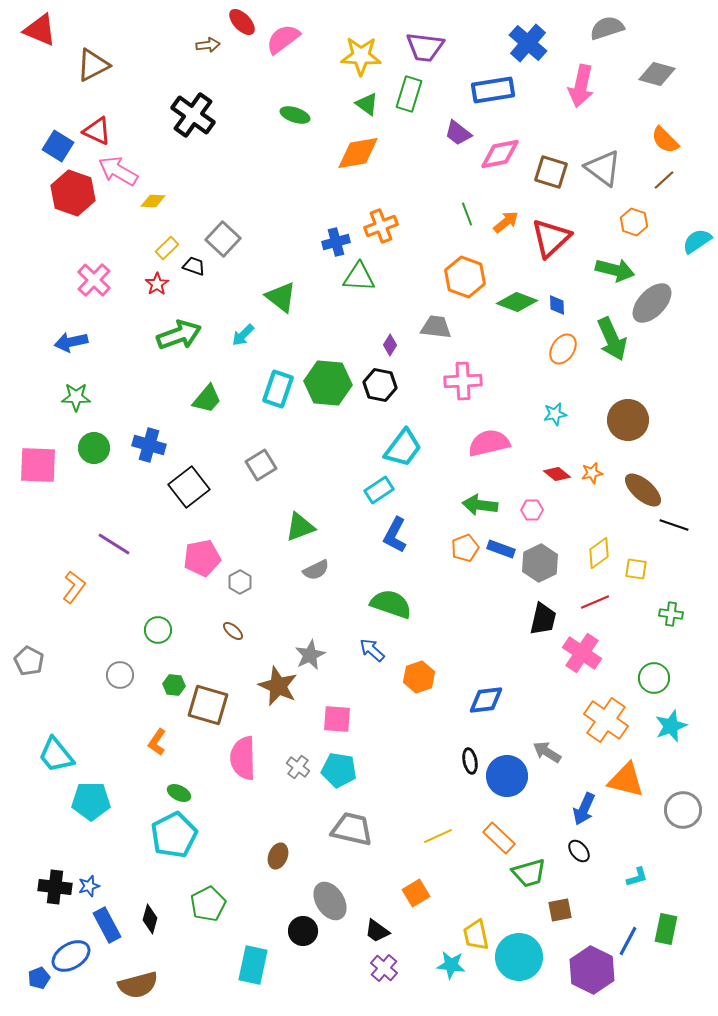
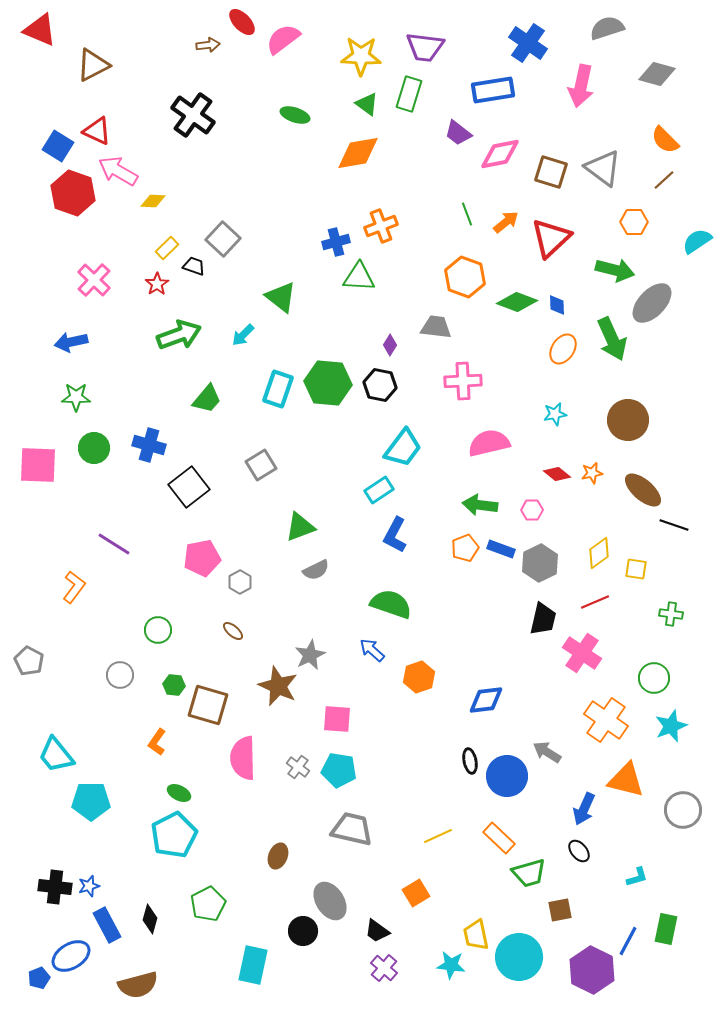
blue cross at (528, 43): rotated 6 degrees counterclockwise
orange hexagon at (634, 222): rotated 20 degrees counterclockwise
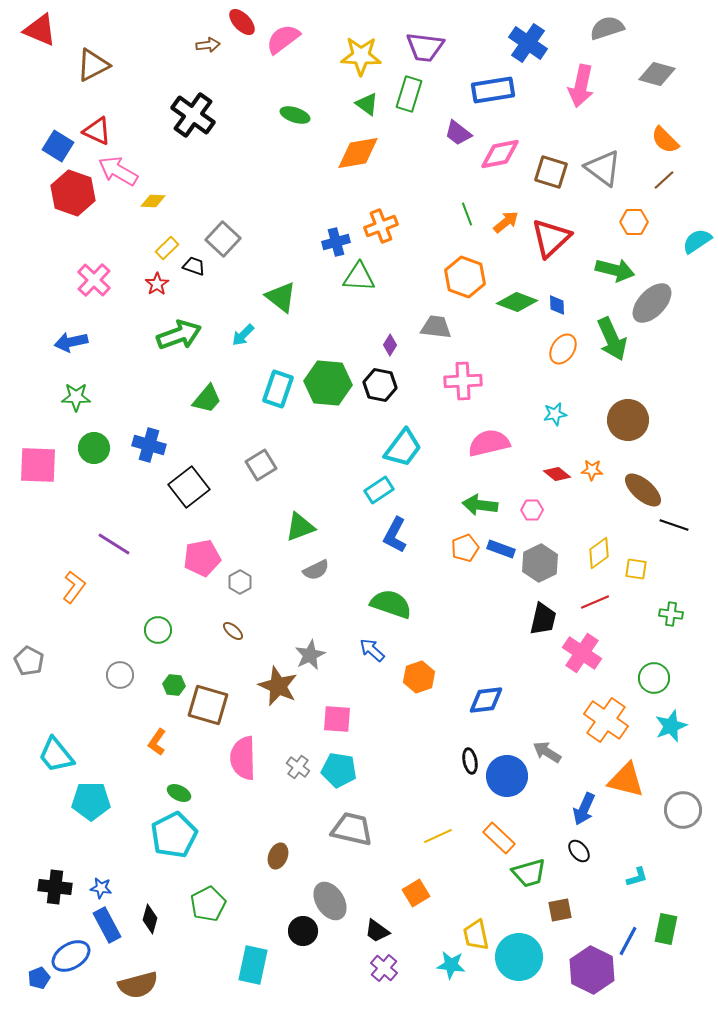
orange star at (592, 473): moved 3 px up; rotated 15 degrees clockwise
blue star at (89, 886): moved 12 px right, 2 px down; rotated 25 degrees clockwise
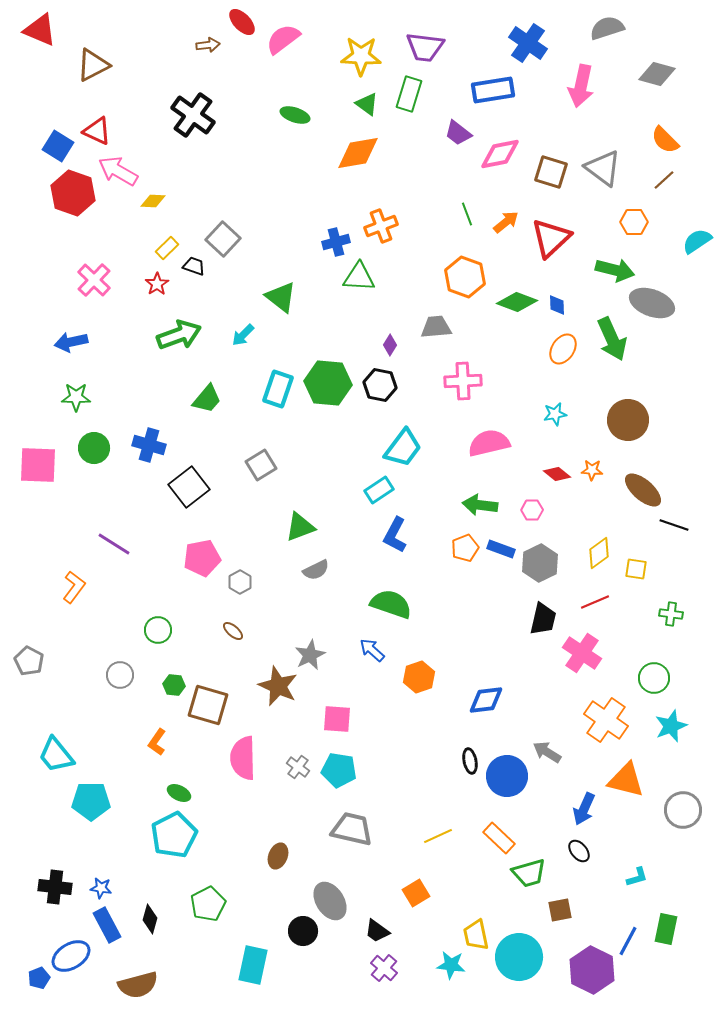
gray ellipse at (652, 303): rotated 66 degrees clockwise
gray trapezoid at (436, 327): rotated 12 degrees counterclockwise
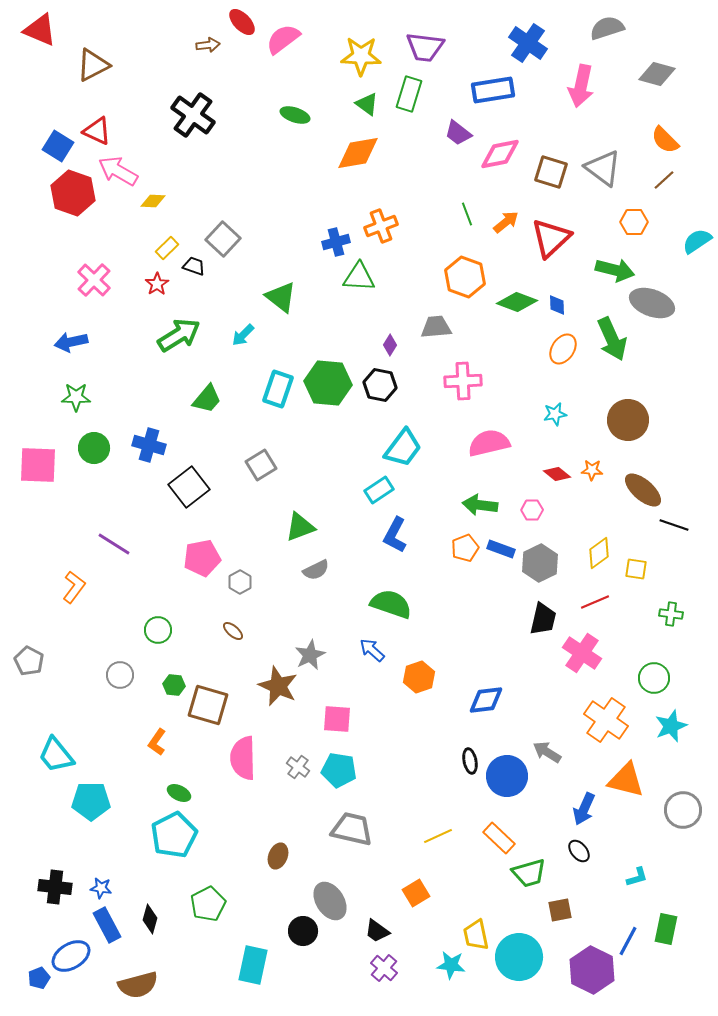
green arrow at (179, 335): rotated 12 degrees counterclockwise
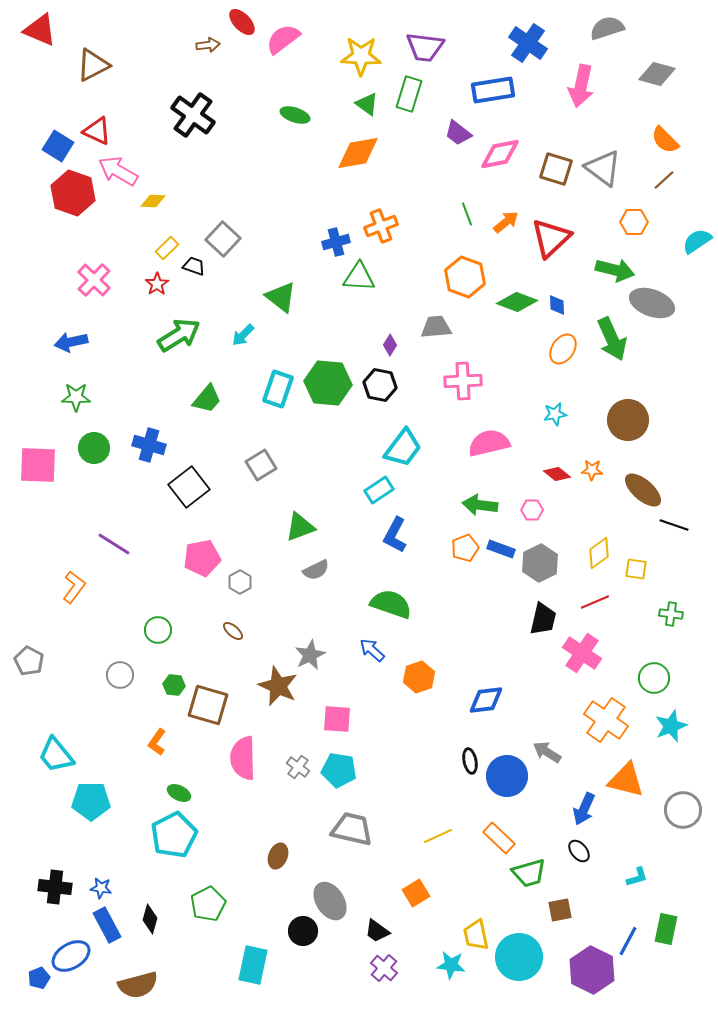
brown square at (551, 172): moved 5 px right, 3 px up
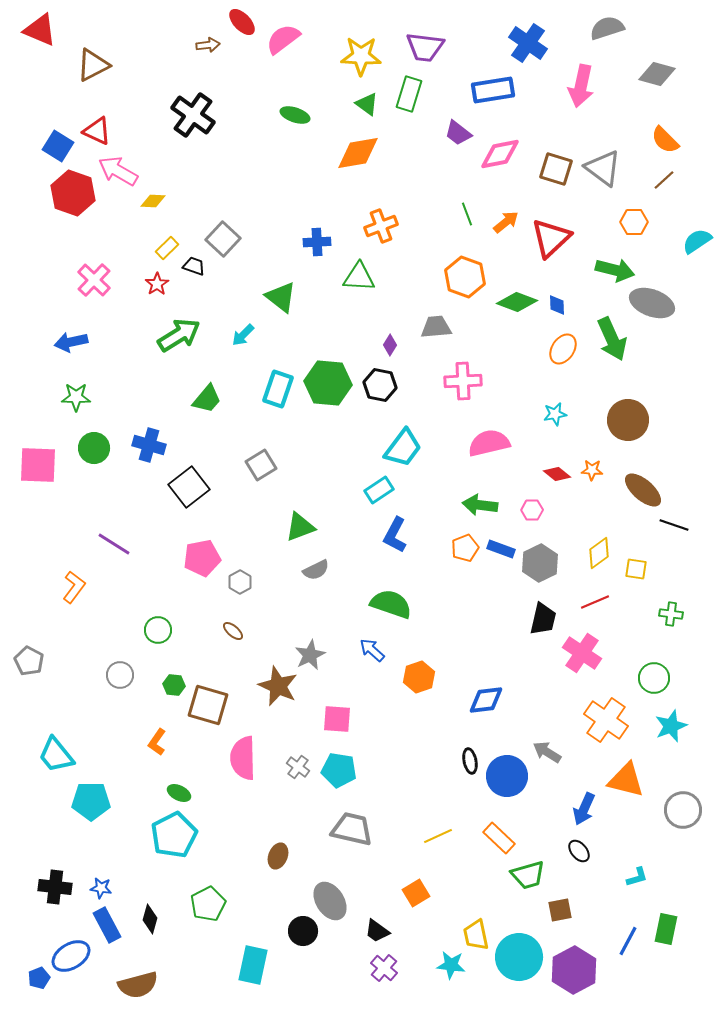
blue cross at (336, 242): moved 19 px left; rotated 12 degrees clockwise
green trapezoid at (529, 873): moved 1 px left, 2 px down
purple hexagon at (592, 970): moved 18 px left; rotated 6 degrees clockwise
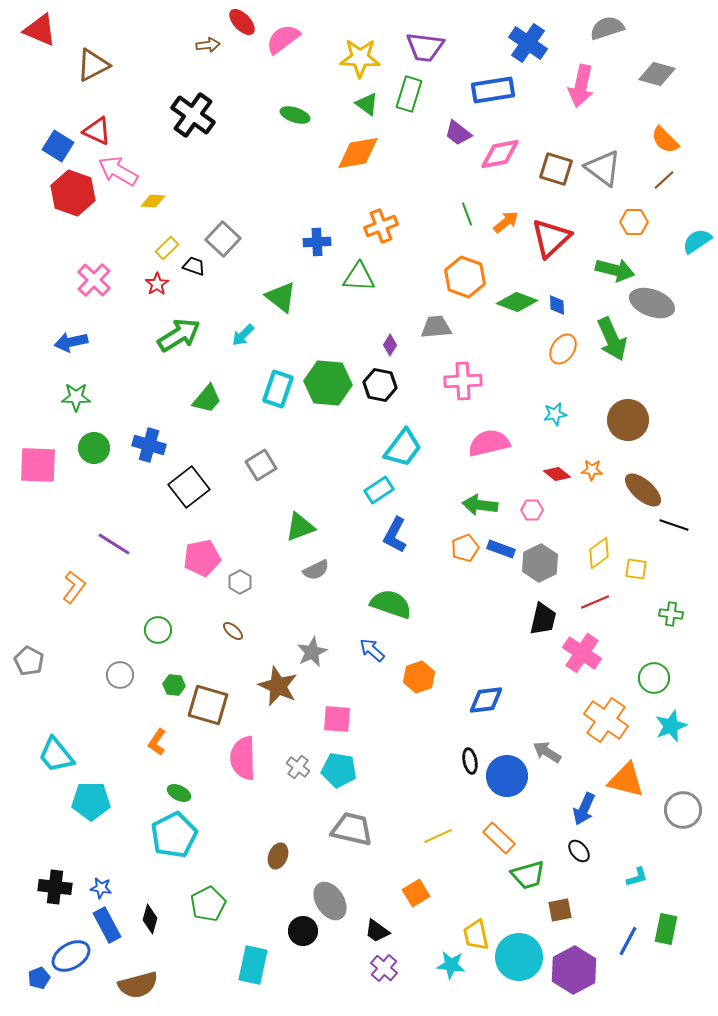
yellow star at (361, 56): moved 1 px left, 2 px down
gray star at (310, 655): moved 2 px right, 3 px up
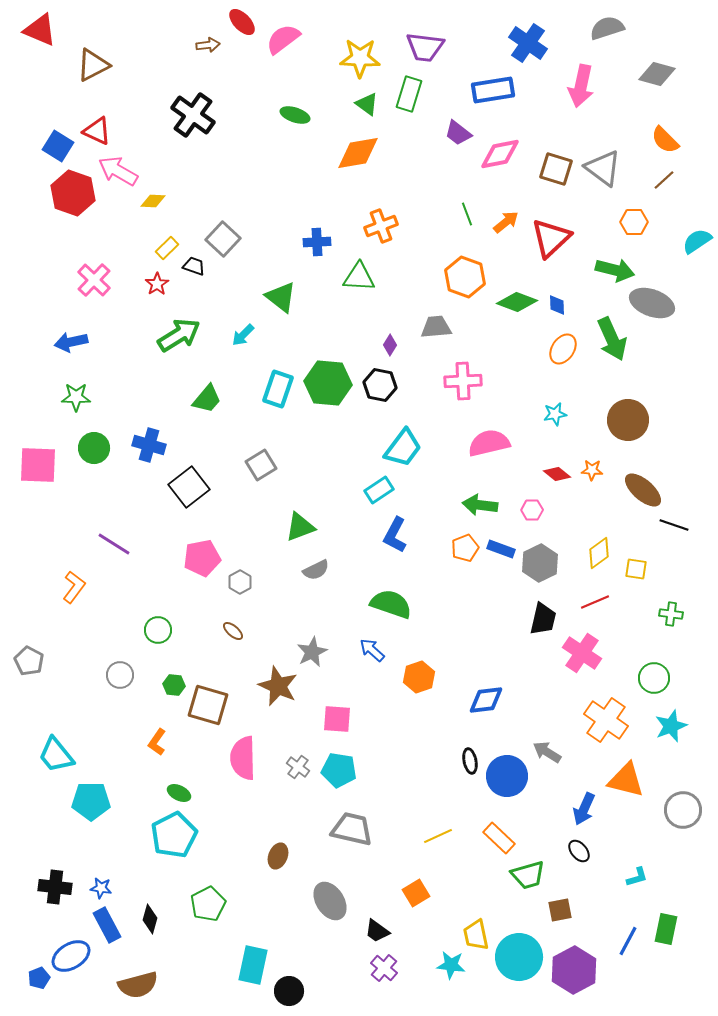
black circle at (303, 931): moved 14 px left, 60 px down
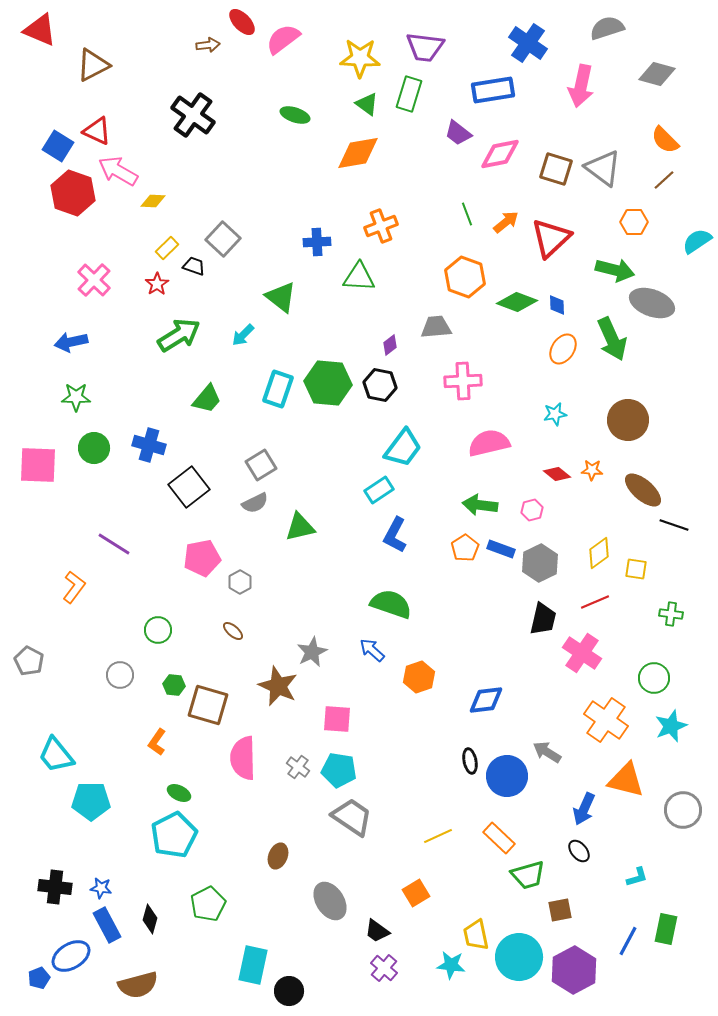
purple diamond at (390, 345): rotated 20 degrees clockwise
pink hexagon at (532, 510): rotated 15 degrees counterclockwise
green triangle at (300, 527): rotated 8 degrees clockwise
orange pentagon at (465, 548): rotated 12 degrees counterclockwise
gray semicircle at (316, 570): moved 61 px left, 67 px up
gray trapezoid at (352, 829): moved 12 px up; rotated 21 degrees clockwise
